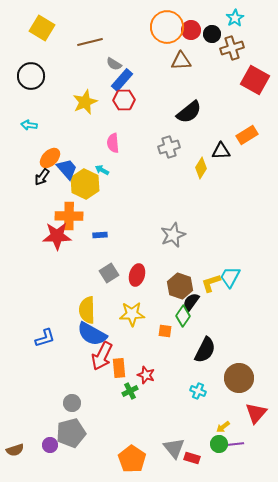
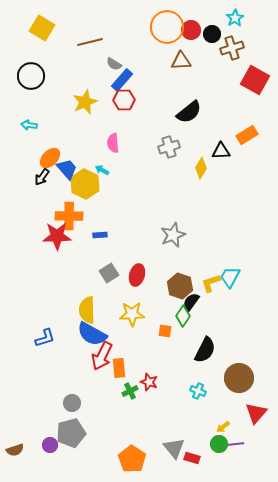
red star at (146, 375): moved 3 px right, 7 px down
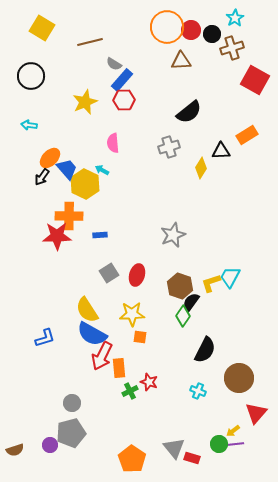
yellow semicircle at (87, 310): rotated 32 degrees counterclockwise
orange square at (165, 331): moved 25 px left, 6 px down
yellow arrow at (223, 427): moved 10 px right, 4 px down
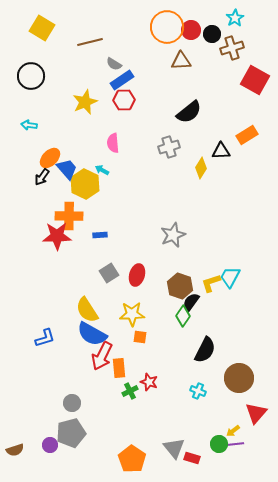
blue rectangle at (122, 80): rotated 15 degrees clockwise
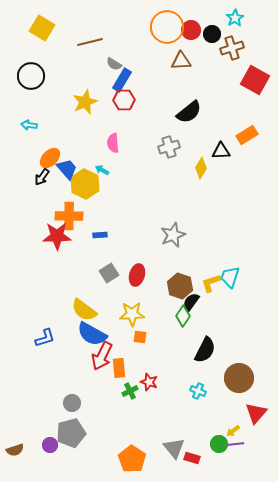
blue rectangle at (122, 80): rotated 25 degrees counterclockwise
cyan trapezoid at (230, 277): rotated 10 degrees counterclockwise
yellow semicircle at (87, 310): moved 3 px left; rotated 20 degrees counterclockwise
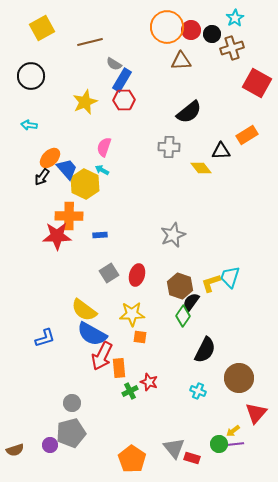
yellow square at (42, 28): rotated 30 degrees clockwise
red square at (255, 80): moved 2 px right, 3 px down
pink semicircle at (113, 143): moved 9 px left, 4 px down; rotated 24 degrees clockwise
gray cross at (169, 147): rotated 20 degrees clockwise
yellow diamond at (201, 168): rotated 70 degrees counterclockwise
